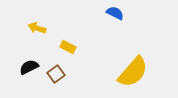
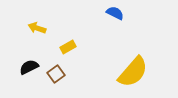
yellow rectangle: rotated 56 degrees counterclockwise
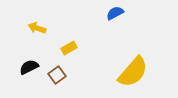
blue semicircle: rotated 54 degrees counterclockwise
yellow rectangle: moved 1 px right, 1 px down
brown square: moved 1 px right, 1 px down
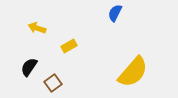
blue semicircle: rotated 36 degrees counterclockwise
yellow rectangle: moved 2 px up
black semicircle: rotated 30 degrees counterclockwise
brown square: moved 4 px left, 8 px down
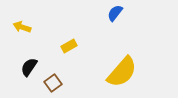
blue semicircle: rotated 12 degrees clockwise
yellow arrow: moved 15 px left, 1 px up
yellow semicircle: moved 11 px left
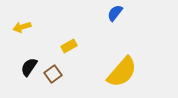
yellow arrow: rotated 36 degrees counterclockwise
brown square: moved 9 px up
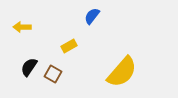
blue semicircle: moved 23 px left, 3 px down
yellow arrow: rotated 18 degrees clockwise
brown square: rotated 24 degrees counterclockwise
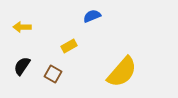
blue semicircle: rotated 30 degrees clockwise
black semicircle: moved 7 px left, 1 px up
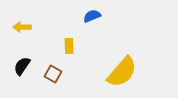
yellow rectangle: rotated 63 degrees counterclockwise
